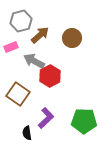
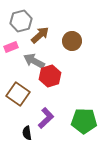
brown circle: moved 3 px down
red hexagon: rotated 10 degrees clockwise
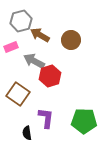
brown arrow: rotated 108 degrees counterclockwise
brown circle: moved 1 px left, 1 px up
purple L-shape: rotated 40 degrees counterclockwise
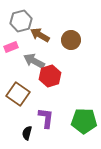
black semicircle: rotated 24 degrees clockwise
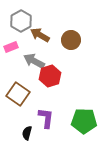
gray hexagon: rotated 15 degrees counterclockwise
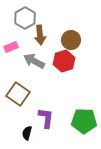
gray hexagon: moved 4 px right, 3 px up
brown arrow: rotated 126 degrees counterclockwise
red hexagon: moved 14 px right, 15 px up
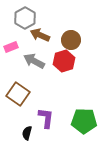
brown arrow: rotated 120 degrees clockwise
